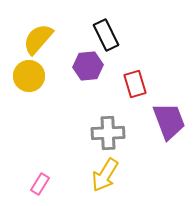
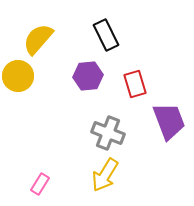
purple hexagon: moved 10 px down
yellow circle: moved 11 px left
gray cross: rotated 24 degrees clockwise
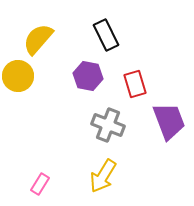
purple hexagon: rotated 16 degrees clockwise
gray cross: moved 8 px up
yellow arrow: moved 2 px left, 1 px down
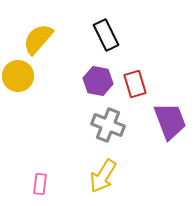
purple hexagon: moved 10 px right, 5 px down
purple trapezoid: moved 1 px right
pink rectangle: rotated 25 degrees counterclockwise
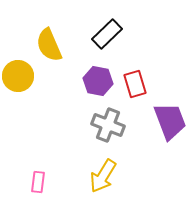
black rectangle: moved 1 px right, 1 px up; rotated 72 degrees clockwise
yellow semicircle: moved 11 px right, 6 px down; rotated 64 degrees counterclockwise
pink rectangle: moved 2 px left, 2 px up
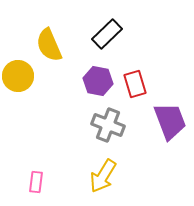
pink rectangle: moved 2 px left
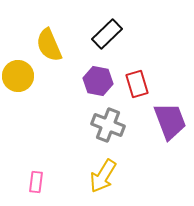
red rectangle: moved 2 px right
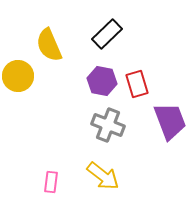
purple hexagon: moved 4 px right
yellow arrow: rotated 84 degrees counterclockwise
pink rectangle: moved 15 px right
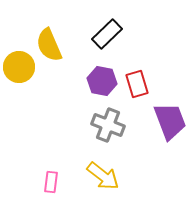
yellow circle: moved 1 px right, 9 px up
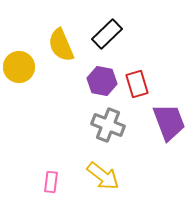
yellow semicircle: moved 12 px right
purple trapezoid: moved 1 px left, 1 px down
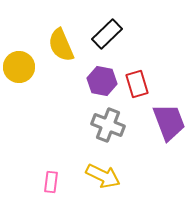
yellow arrow: rotated 12 degrees counterclockwise
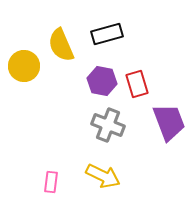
black rectangle: rotated 28 degrees clockwise
yellow circle: moved 5 px right, 1 px up
